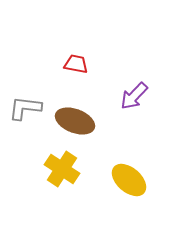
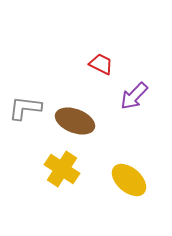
red trapezoid: moved 25 px right; rotated 15 degrees clockwise
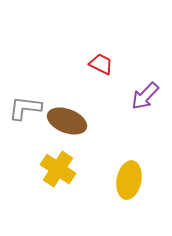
purple arrow: moved 11 px right
brown ellipse: moved 8 px left
yellow cross: moved 4 px left
yellow ellipse: rotated 60 degrees clockwise
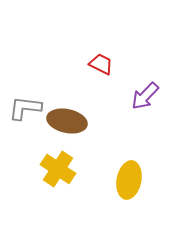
brown ellipse: rotated 9 degrees counterclockwise
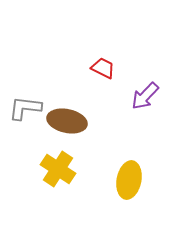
red trapezoid: moved 2 px right, 4 px down
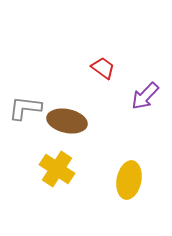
red trapezoid: rotated 10 degrees clockwise
yellow cross: moved 1 px left
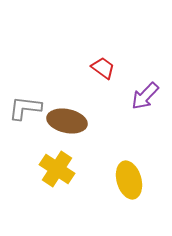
yellow ellipse: rotated 27 degrees counterclockwise
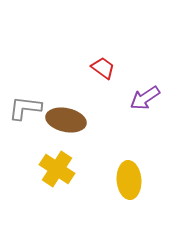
purple arrow: moved 2 px down; rotated 12 degrees clockwise
brown ellipse: moved 1 px left, 1 px up
yellow ellipse: rotated 12 degrees clockwise
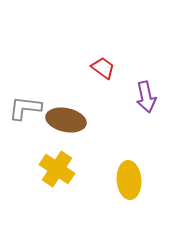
purple arrow: moved 1 px right, 1 px up; rotated 68 degrees counterclockwise
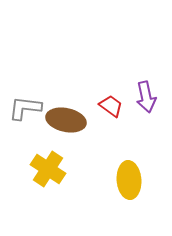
red trapezoid: moved 8 px right, 38 px down
yellow cross: moved 9 px left
